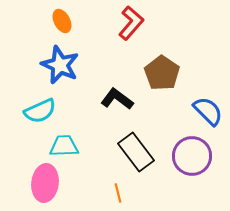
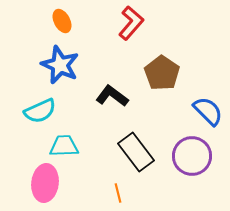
black L-shape: moved 5 px left, 3 px up
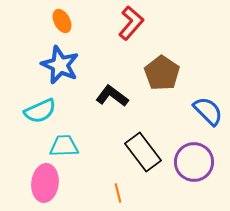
black rectangle: moved 7 px right
purple circle: moved 2 px right, 6 px down
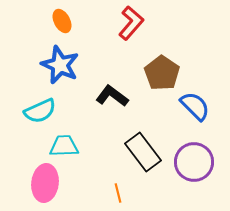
blue semicircle: moved 13 px left, 5 px up
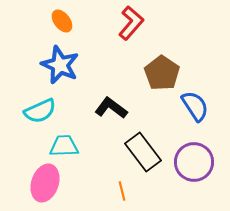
orange ellipse: rotated 10 degrees counterclockwise
black L-shape: moved 1 px left, 12 px down
blue semicircle: rotated 12 degrees clockwise
pink ellipse: rotated 12 degrees clockwise
orange line: moved 4 px right, 2 px up
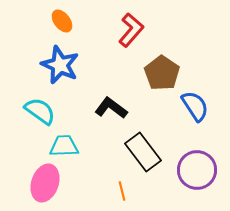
red L-shape: moved 7 px down
cyan semicircle: rotated 120 degrees counterclockwise
purple circle: moved 3 px right, 8 px down
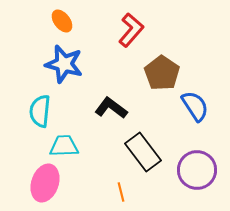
blue star: moved 4 px right, 1 px up; rotated 9 degrees counterclockwise
cyan semicircle: rotated 120 degrees counterclockwise
orange line: moved 1 px left, 1 px down
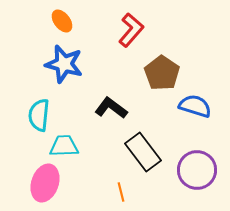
blue semicircle: rotated 40 degrees counterclockwise
cyan semicircle: moved 1 px left, 4 px down
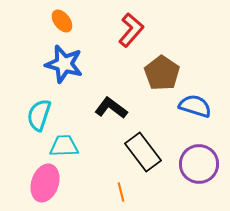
cyan semicircle: rotated 12 degrees clockwise
purple circle: moved 2 px right, 6 px up
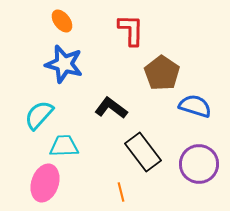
red L-shape: rotated 40 degrees counterclockwise
cyan semicircle: rotated 24 degrees clockwise
